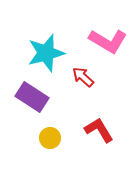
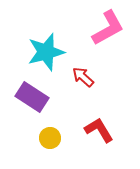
pink L-shape: moved 13 px up; rotated 60 degrees counterclockwise
cyan star: moved 1 px up
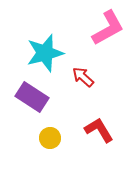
cyan star: moved 1 px left, 1 px down
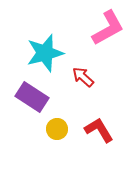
yellow circle: moved 7 px right, 9 px up
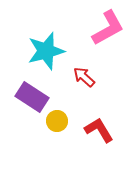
cyan star: moved 1 px right, 2 px up
red arrow: moved 1 px right
yellow circle: moved 8 px up
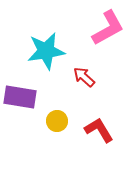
cyan star: rotated 6 degrees clockwise
purple rectangle: moved 12 px left; rotated 24 degrees counterclockwise
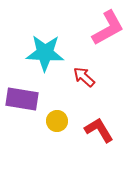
cyan star: moved 1 px left, 2 px down; rotated 12 degrees clockwise
purple rectangle: moved 2 px right, 2 px down
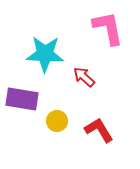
pink L-shape: rotated 72 degrees counterclockwise
cyan star: moved 1 px down
